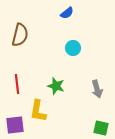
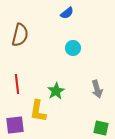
green star: moved 5 px down; rotated 24 degrees clockwise
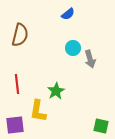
blue semicircle: moved 1 px right, 1 px down
gray arrow: moved 7 px left, 30 px up
green square: moved 2 px up
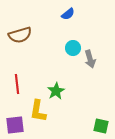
brown semicircle: rotated 60 degrees clockwise
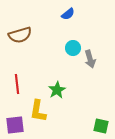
green star: moved 1 px right, 1 px up
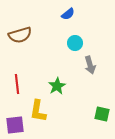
cyan circle: moved 2 px right, 5 px up
gray arrow: moved 6 px down
green star: moved 4 px up
green square: moved 1 px right, 12 px up
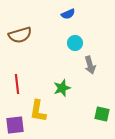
blue semicircle: rotated 16 degrees clockwise
green star: moved 5 px right, 2 px down; rotated 12 degrees clockwise
